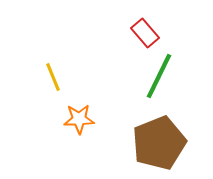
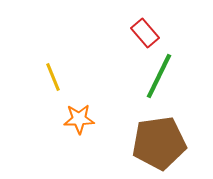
brown pentagon: rotated 14 degrees clockwise
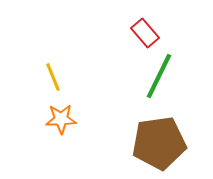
orange star: moved 18 px left
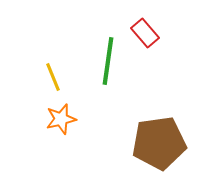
green line: moved 51 px left, 15 px up; rotated 18 degrees counterclockwise
orange star: rotated 12 degrees counterclockwise
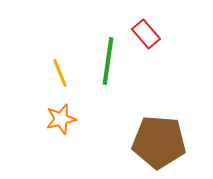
red rectangle: moved 1 px right, 1 px down
yellow line: moved 7 px right, 4 px up
brown pentagon: moved 1 px up; rotated 12 degrees clockwise
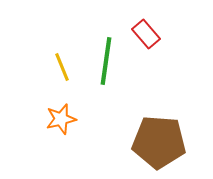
green line: moved 2 px left
yellow line: moved 2 px right, 6 px up
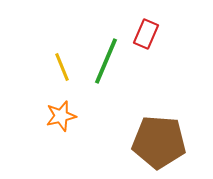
red rectangle: rotated 64 degrees clockwise
green line: rotated 15 degrees clockwise
orange star: moved 3 px up
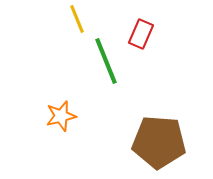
red rectangle: moved 5 px left
green line: rotated 45 degrees counterclockwise
yellow line: moved 15 px right, 48 px up
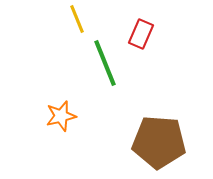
green line: moved 1 px left, 2 px down
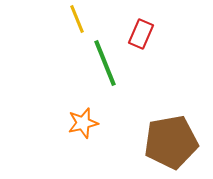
orange star: moved 22 px right, 7 px down
brown pentagon: moved 12 px right; rotated 14 degrees counterclockwise
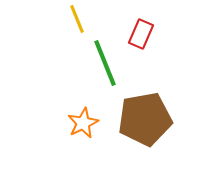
orange star: rotated 12 degrees counterclockwise
brown pentagon: moved 26 px left, 23 px up
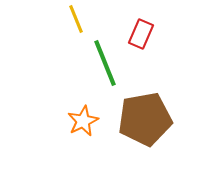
yellow line: moved 1 px left
orange star: moved 2 px up
